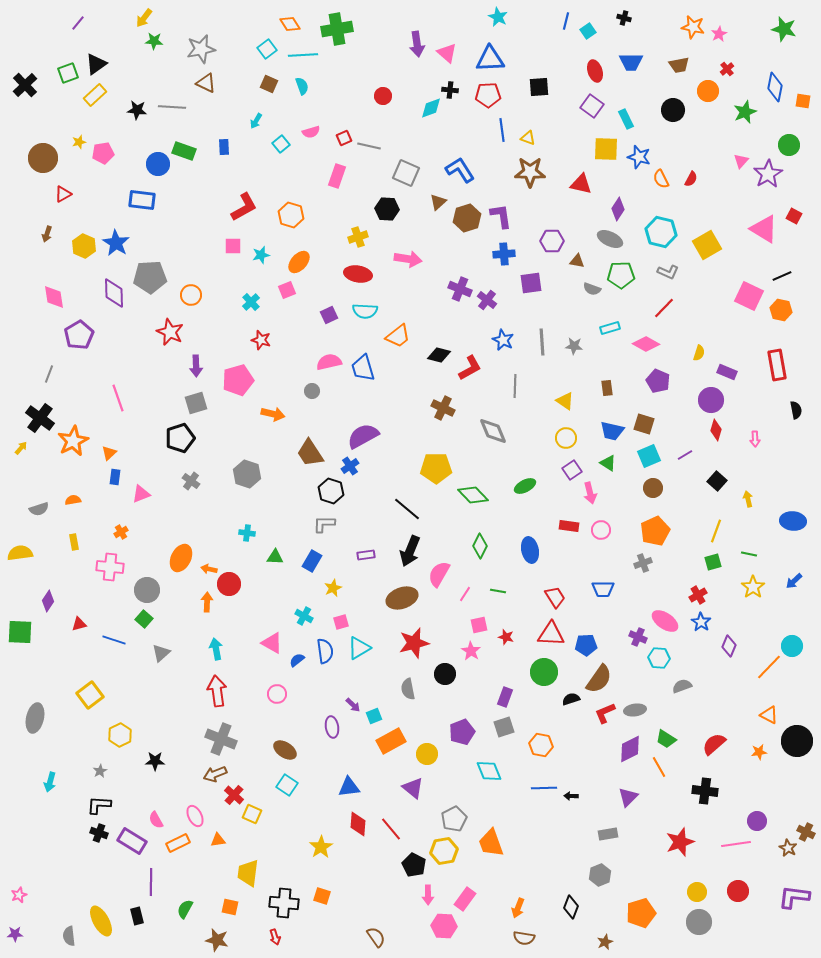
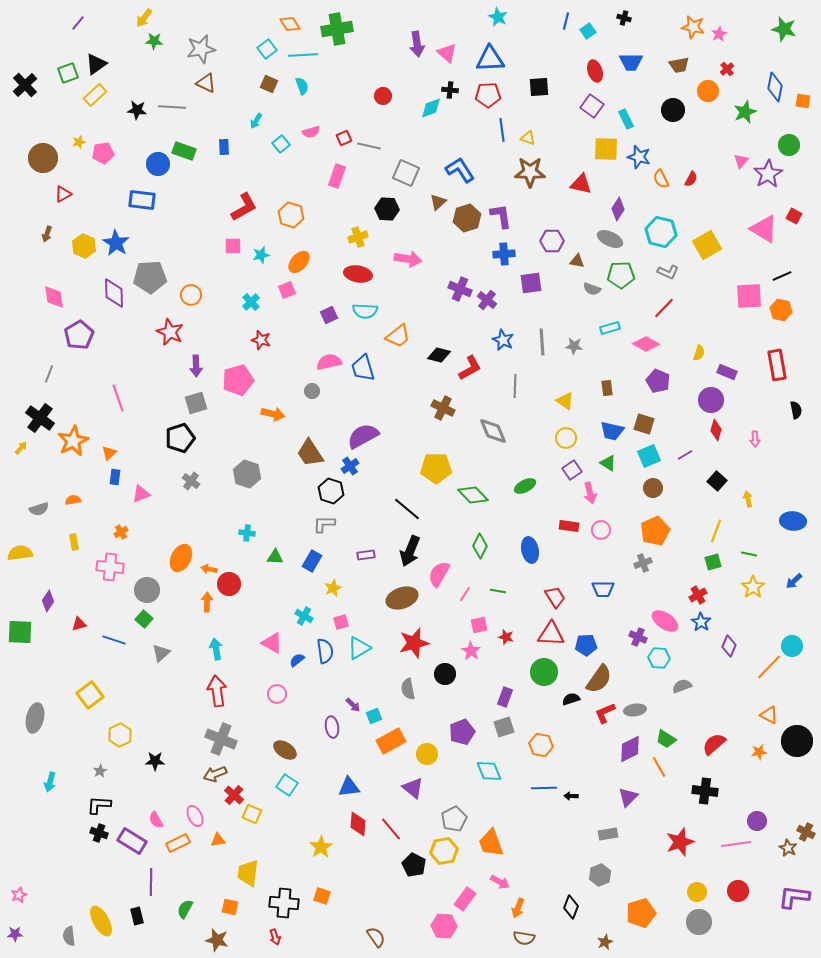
pink square at (749, 296): rotated 28 degrees counterclockwise
pink arrow at (428, 895): moved 72 px right, 13 px up; rotated 60 degrees counterclockwise
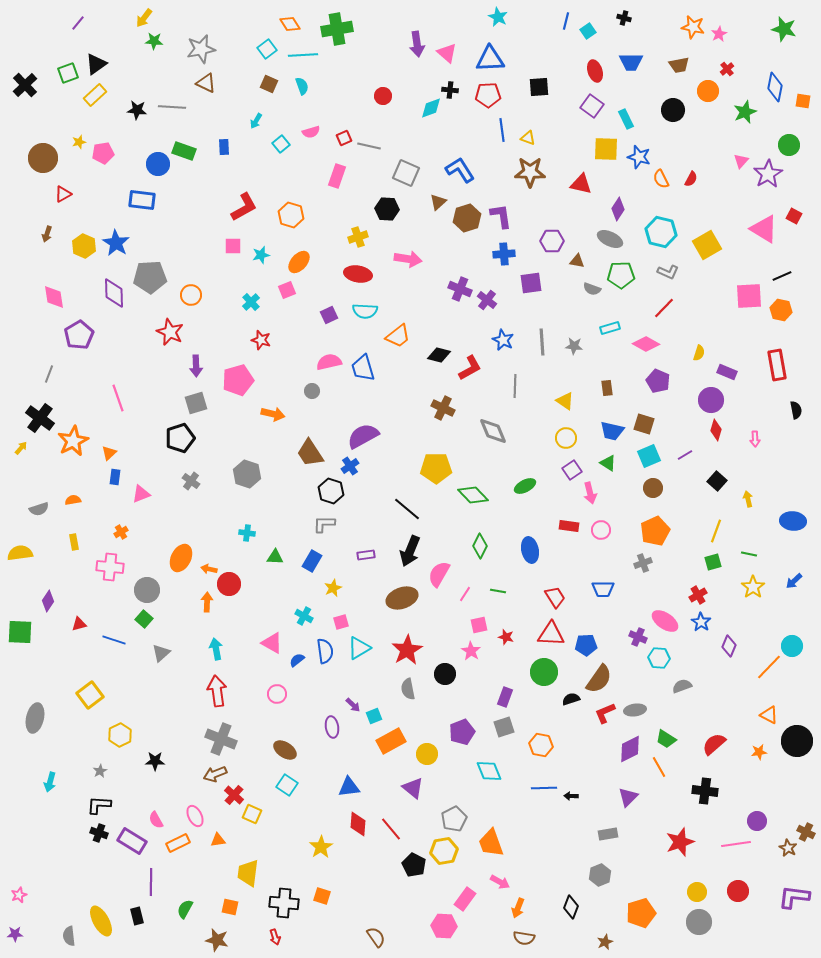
red star at (414, 643): moved 7 px left, 7 px down; rotated 16 degrees counterclockwise
